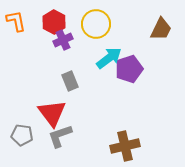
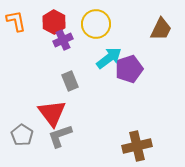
gray pentagon: rotated 25 degrees clockwise
brown cross: moved 12 px right
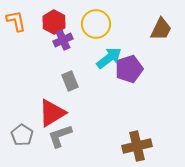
red triangle: rotated 36 degrees clockwise
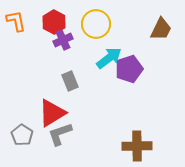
gray L-shape: moved 2 px up
brown cross: rotated 12 degrees clockwise
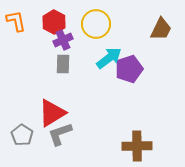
gray rectangle: moved 7 px left, 17 px up; rotated 24 degrees clockwise
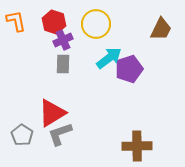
red hexagon: rotated 10 degrees counterclockwise
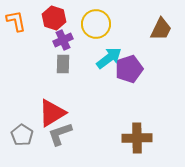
red hexagon: moved 4 px up
brown cross: moved 8 px up
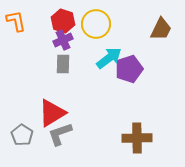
red hexagon: moved 9 px right, 3 px down
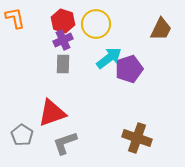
orange L-shape: moved 1 px left, 3 px up
red triangle: rotated 12 degrees clockwise
gray L-shape: moved 5 px right, 9 px down
brown cross: rotated 20 degrees clockwise
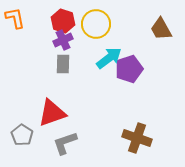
brown trapezoid: rotated 125 degrees clockwise
